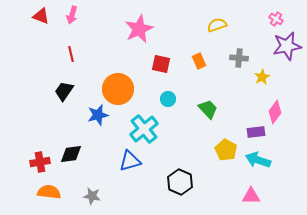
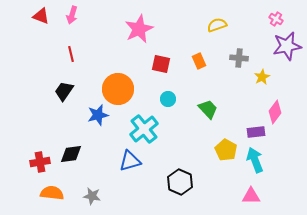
cyan arrow: moved 3 px left; rotated 50 degrees clockwise
orange semicircle: moved 3 px right, 1 px down
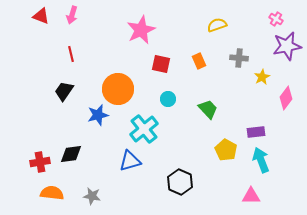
pink star: moved 2 px right, 1 px down
pink diamond: moved 11 px right, 14 px up
cyan arrow: moved 6 px right
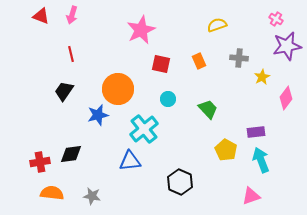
blue triangle: rotated 10 degrees clockwise
pink triangle: rotated 18 degrees counterclockwise
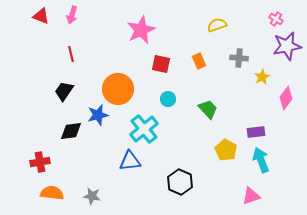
black diamond: moved 23 px up
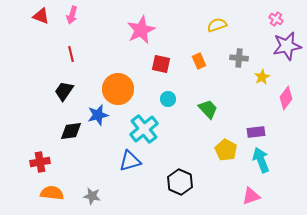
blue triangle: rotated 10 degrees counterclockwise
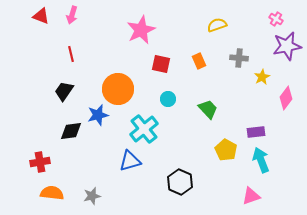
gray star: rotated 24 degrees counterclockwise
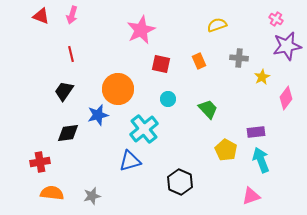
black diamond: moved 3 px left, 2 px down
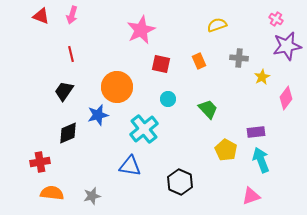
orange circle: moved 1 px left, 2 px up
black diamond: rotated 15 degrees counterclockwise
blue triangle: moved 5 px down; rotated 25 degrees clockwise
